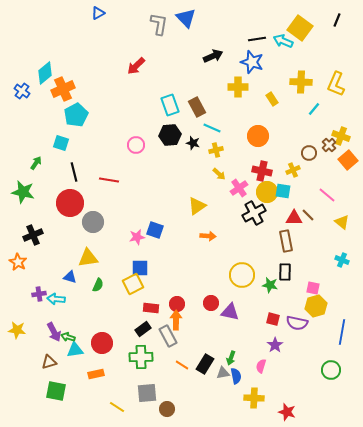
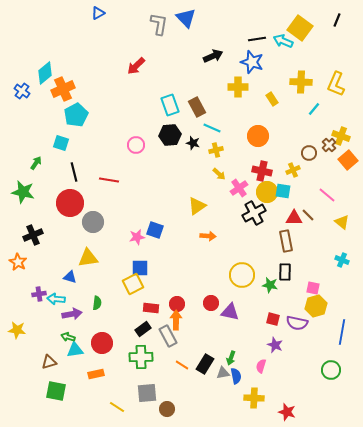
green semicircle at (98, 285): moved 1 px left, 18 px down; rotated 16 degrees counterclockwise
purple arrow at (54, 332): moved 18 px right, 18 px up; rotated 72 degrees counterclockwise
purple star at (275, 345): rotated 14 degrees counterclockwise
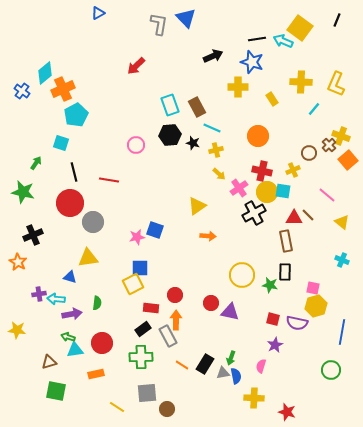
red circle at (177, 304): moved 2 px left, 9 px up
purple star at (275, 345): rotated 21 degrees clockwise
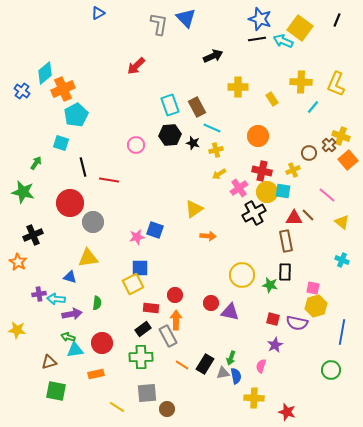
blue star at (252, 62): moved 8 px right, 43 px up
cyan line at (314, 109): moved 1 px left, 2 px up
black line at (74, 172): moved 9 px right, 5 px up
yellow arrow at (219, 174): rotated 104 degrees clockwise
yellow triangle at (197, 206): moved 3 px left, 3 px down
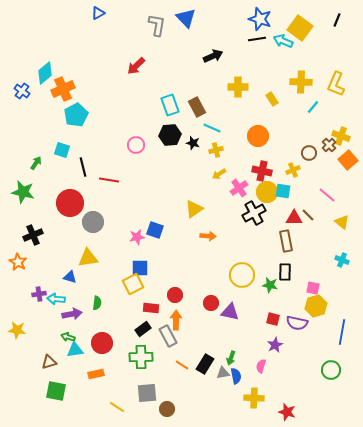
gray L-shape at (159, 24): moved 2 px left, 1 px down
cyan square at (61, 143): moved 1 px right, 7 px down
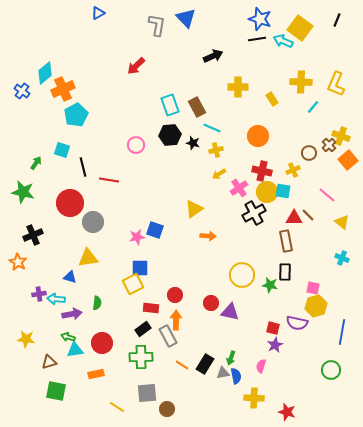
cyan cross at (342, 260): moved 2 px up
red square at (273, 319): moved 9 px down
yellow star at (17, 330): moved 9 px right, 9 px down
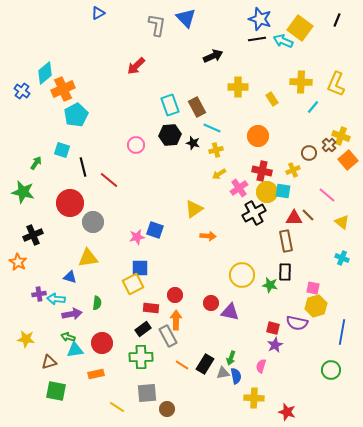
red line at (109, 180): rotated 30 degrees clockwise
